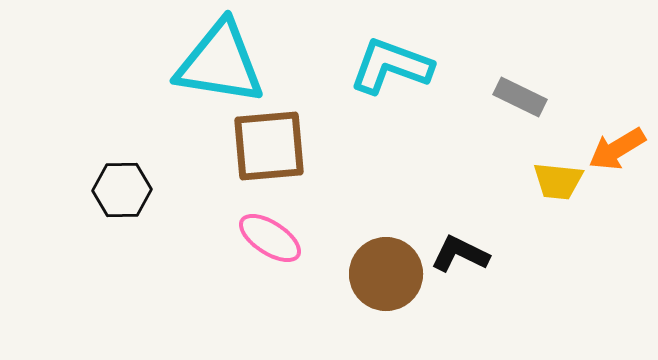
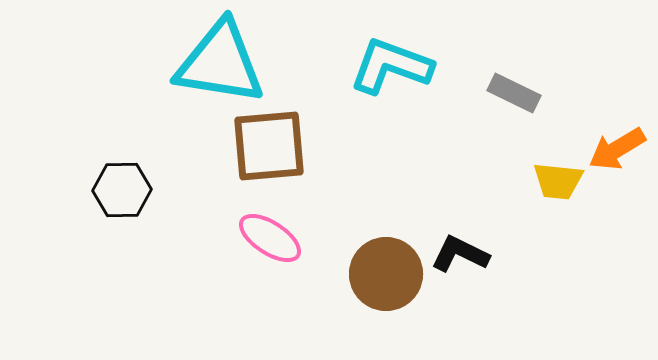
gray rectangle: moved 6 px left, 4 px up
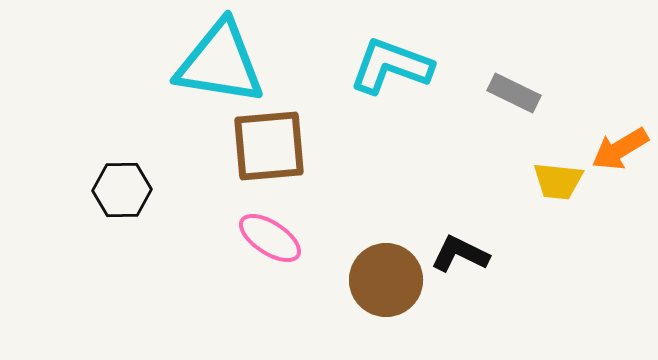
orange arrow: moved 3 px right
brown circle: moved 6 px down
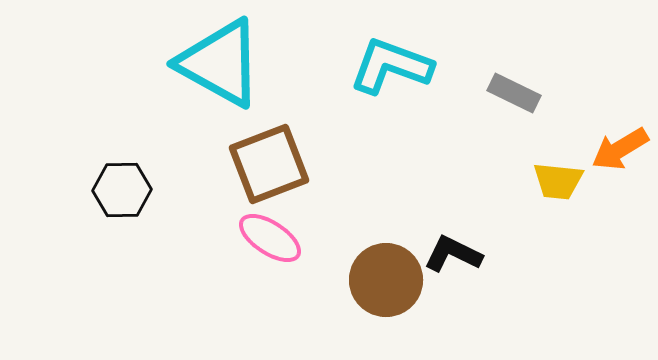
cyan triangle: rotated 20 degrees clockwise
brown square: moved 18 px down; rotated 16 degrees counterclockwise
black L-shape: moved 7 px left
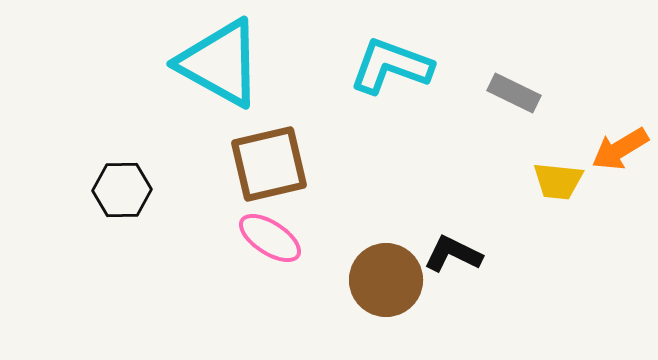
brown square: rotated 8 degrees clockwise
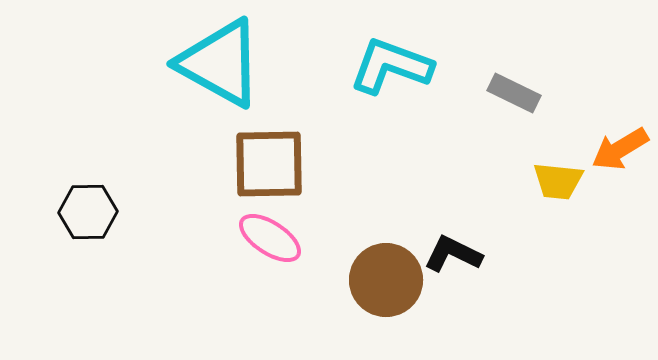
brown square: rotated 12 degrees clockwise
black hexagon: moved 34 px left, 22 px down
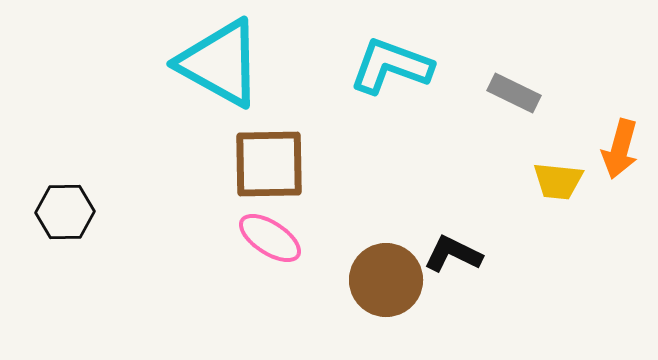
orange arrow: rotated 44 degrees counterclockwise
black hexagon: moved 23 px left
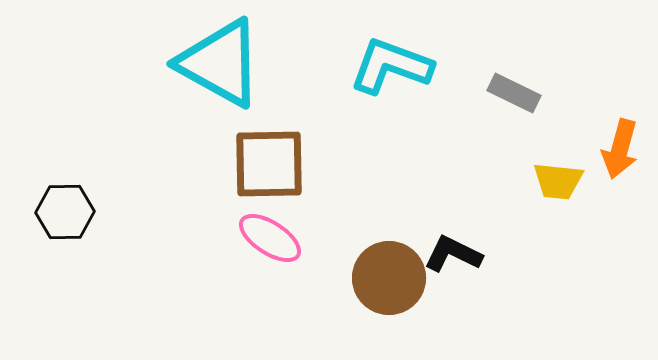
brown circle: moved 3 px right, 2 px up
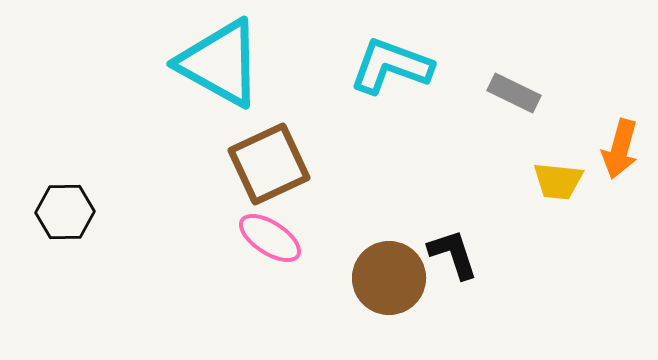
brown square: rotated 24 degrees counterclockwise
black L-shape: rotated 46 degrees clockwise
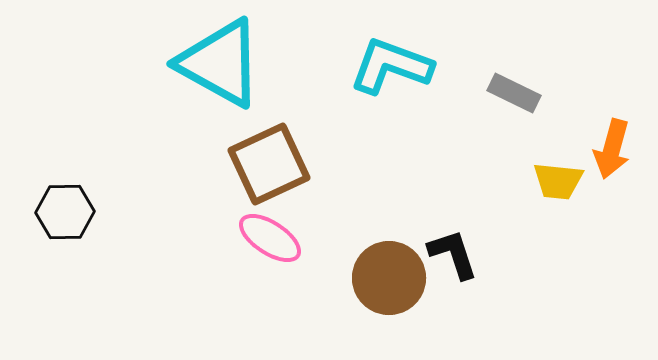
orange arrow: moved 8 px left
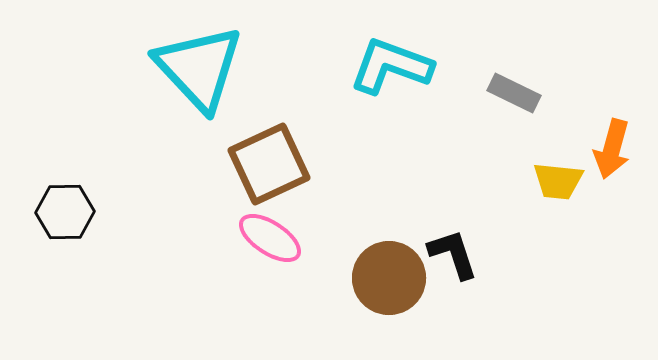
cyan triangle: moved 21 px left, 5 px down; rotated 18 degrees clockwise
